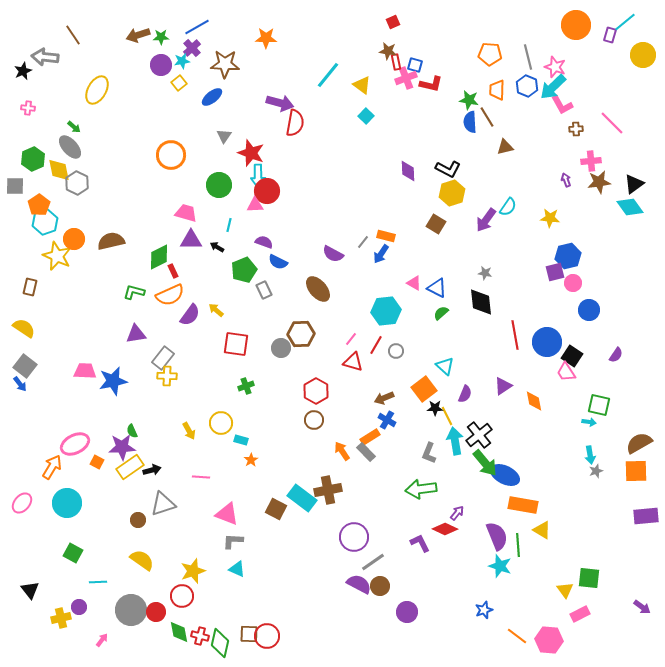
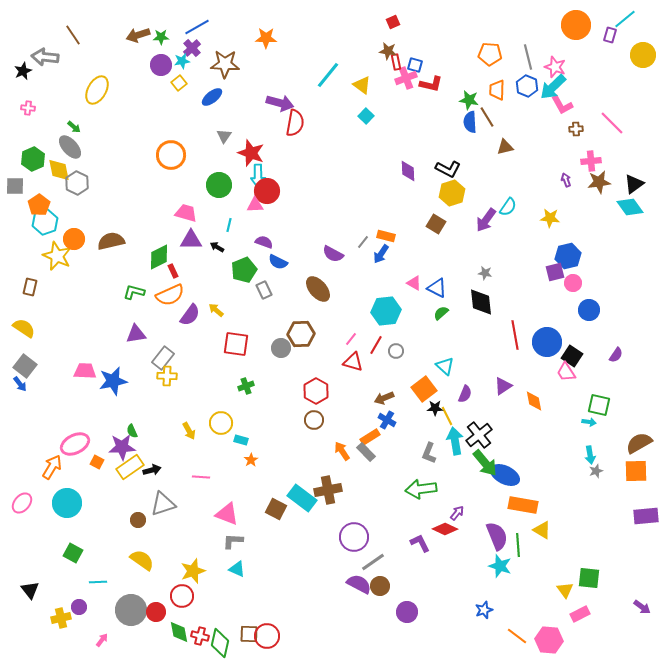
cyan line at (625, 22): moved 3 px up
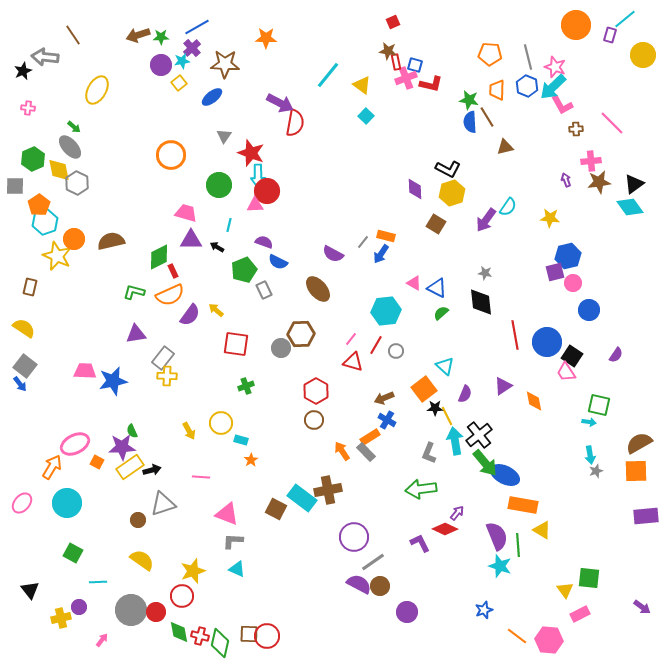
purple arrow at (280, 103): rotated 12 degrees clockwise
purple diamond at (408, 171): moved 7 px right, 18 px down
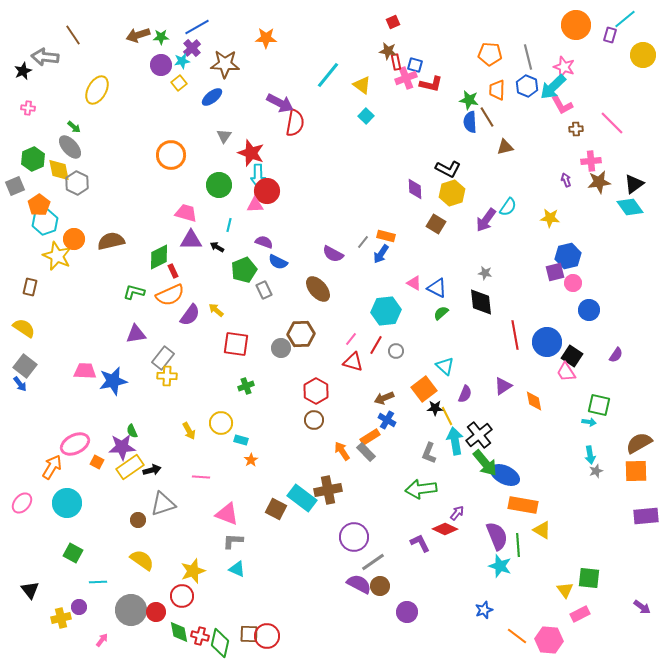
pink star at (555, 67): moved 9 px right
gray square at (15, 186): rotated 24 degrees counterclockwise
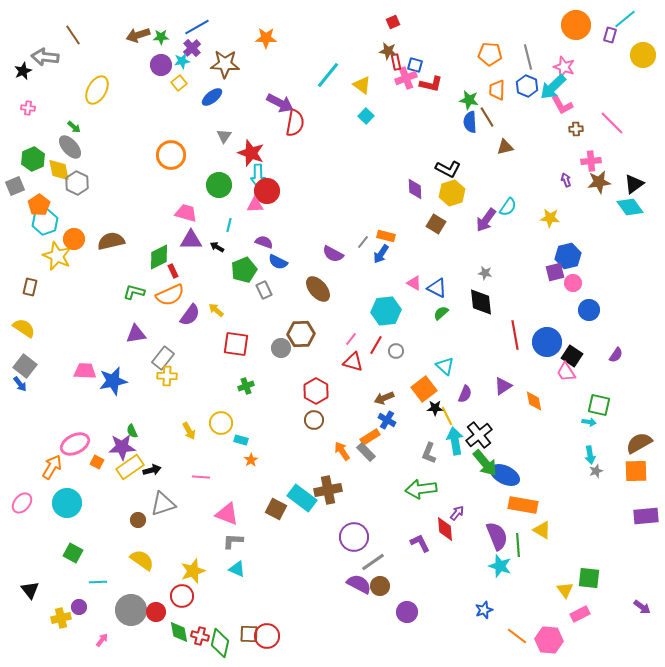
red diamond at (445, 529): rotated 60 degrees clockwise
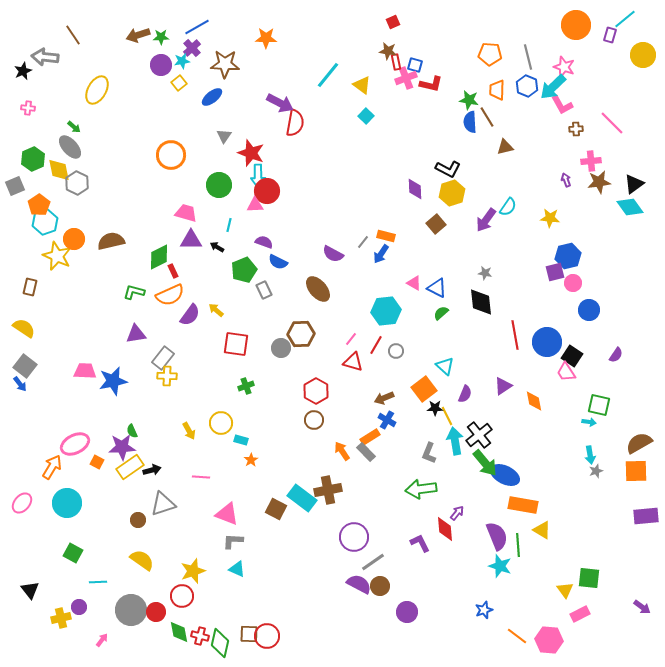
brown square at (436, 224): rotated 18 degrees clockwise
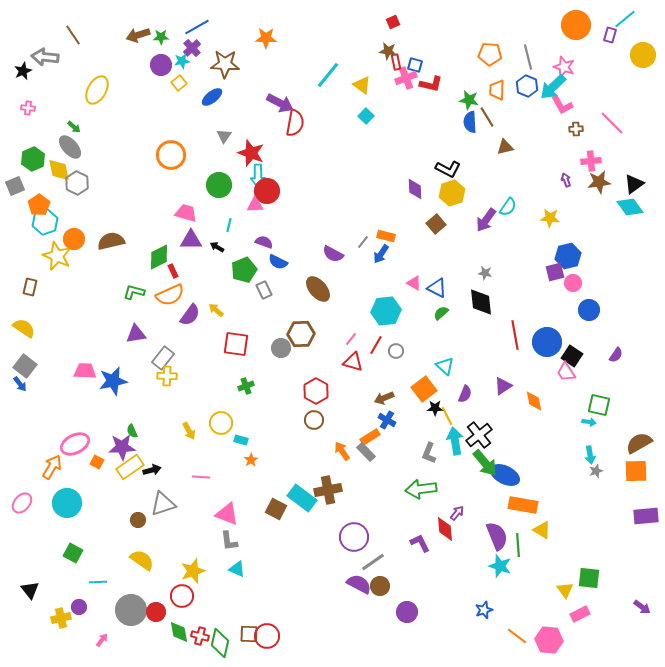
gray L-shape at (233, 541): moved 4 px left; rotated 100 degrees counterclockwise
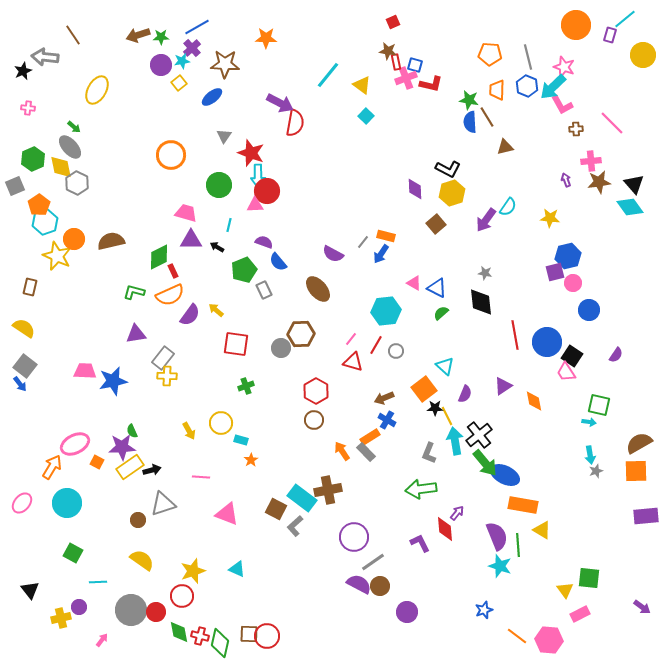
yellow diamond at (59, 170): moved 2 px right, 3 px up
black triangle at (634, 184): rotated 35 degrees counterclockwise
blue semicircle at (278, 262): rotated 24 degrees clockwise
gray L-shape at (229, 541): moved 66 px right, 15 px up; rotated 55 degrees clockwise
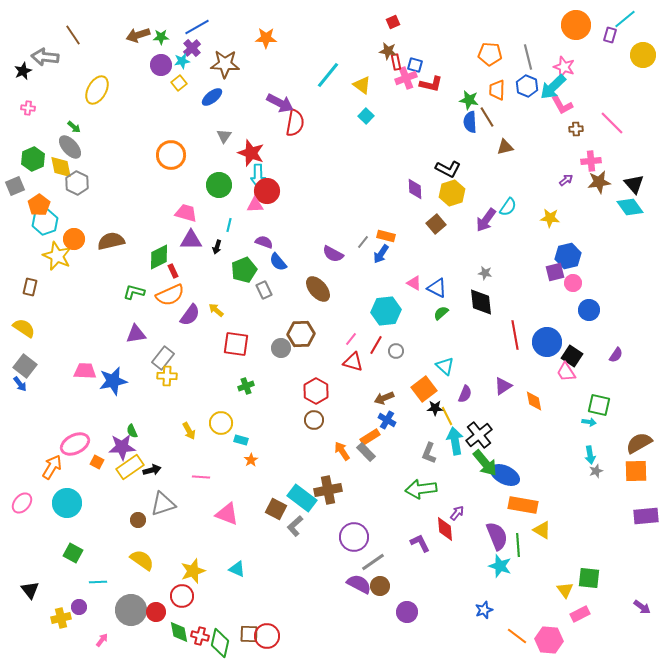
purple arrow at (566, 180): rotated 72 degrees clockwise
black arrow at (217, 247): rotated 104 degrees counterclockwise
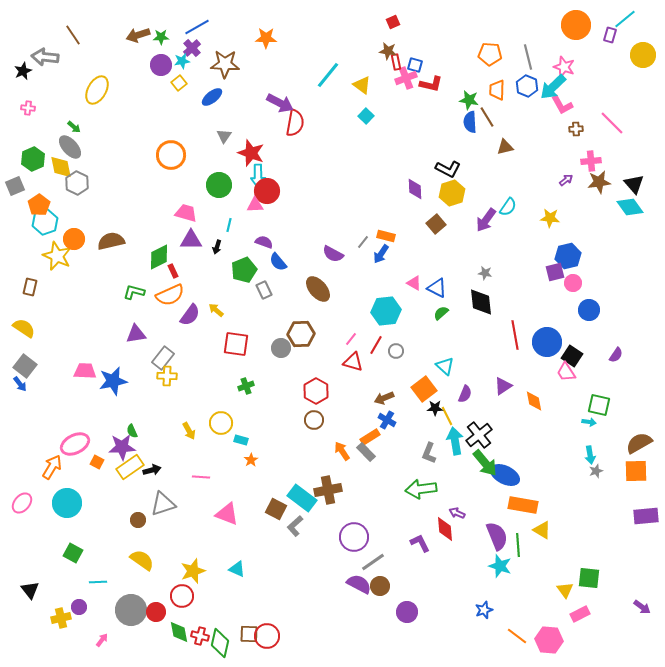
purple arrow at (457, 513): rotated 105 degrees counterclockwise
